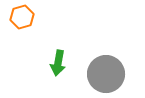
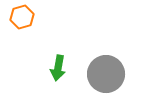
green arrow: moved 5 px down
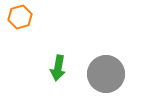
orange hexagon: moved 2 px left
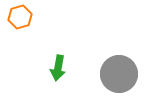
gray circle: moved 13 px right
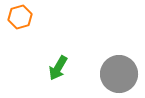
green arrow: rotated 20 degrees clockwise
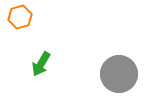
green arrow: moved 17 px left, 4 px up
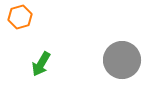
gray circle: moved 3 px right, 14 px up
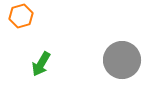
orange hexagon: moved 1 px right, 1 px up
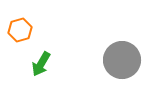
orange hexagon: moved 1 px left, 14 px down
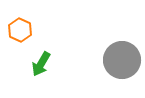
orange hexagon: rotated 20 degrees counterclockwise
